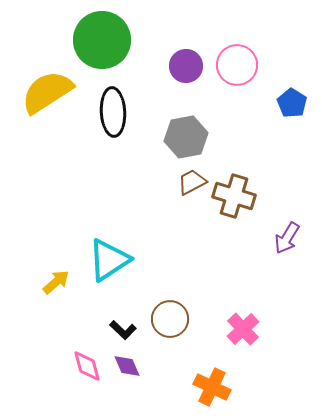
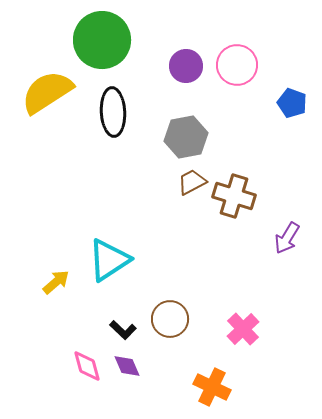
blue pentagon: rotated 12 degrees counterclockwise
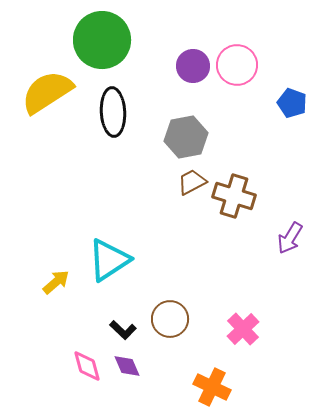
purple circle: moved 7 px right
purple arrow: moved 3 px right
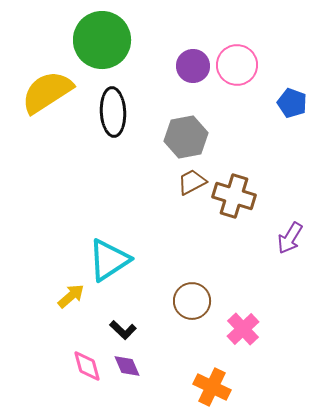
yellow arrow: moved 15 px right, 14 px down
brown circle: moved 22 px right, 18 px up
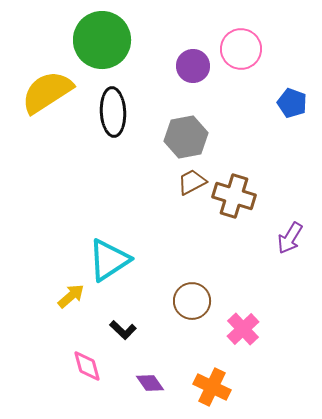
pink circle: moved 4 px right, 16 px up
purple diamond: moved 23 px right, 17 px down; rotated 12 degrees counterclockwise
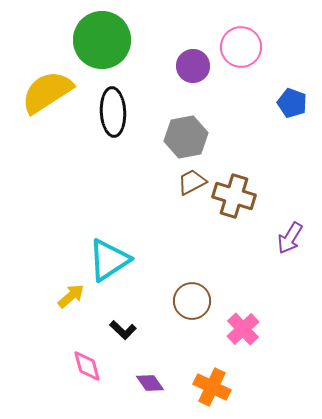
pink circle: moved 2 px up
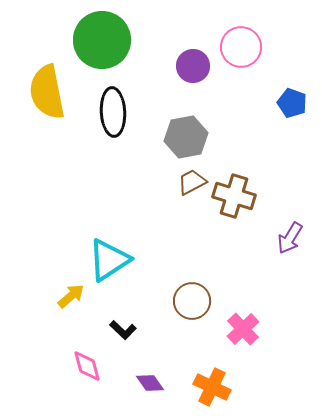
yellow semicircle: rotated 68 degrees counterclockwise
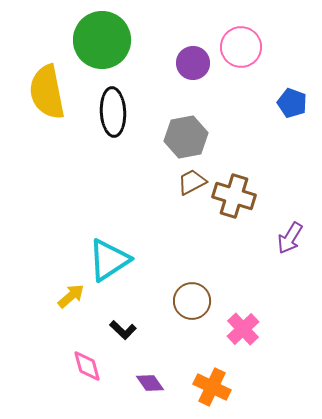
purple circle: moved 3 px up
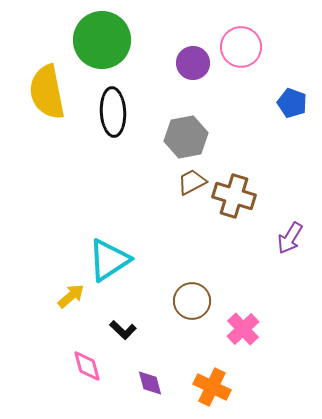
purple diamond: rotated 20 degrees clockwise
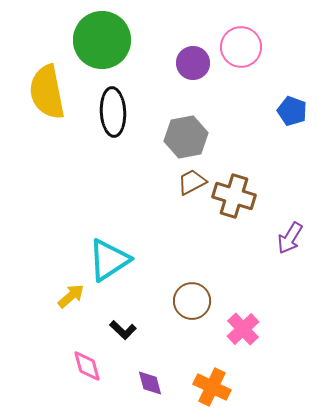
blue pentagon: moved 8 px down
